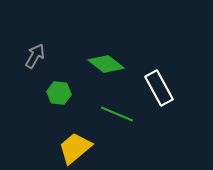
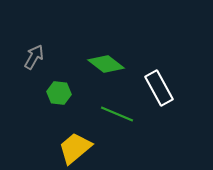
gray arrow: moved 1 px left, 1 px down
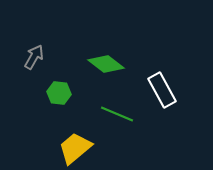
white rectangle: moved 3 px right, 2 px down
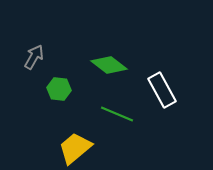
green diamond: moved 3 px right, 1 px down
green hexagon: moved 4 px up
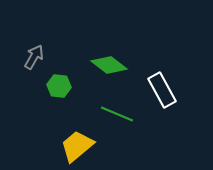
green hexagon: moved 3 px up
yellow trapezoid: moved 2 px right, 2 px up
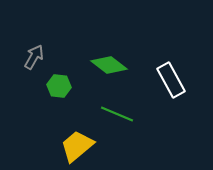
white rectangle: moved 9 px right, 10 px up
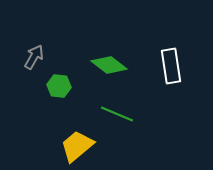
white rectangle: moved 14 px up; rotated 20 degrees clockwise
